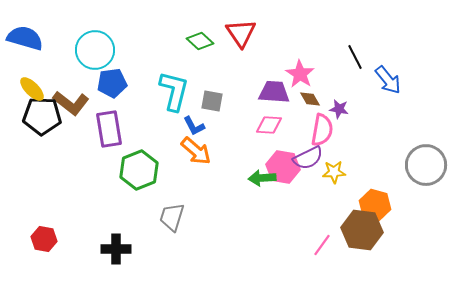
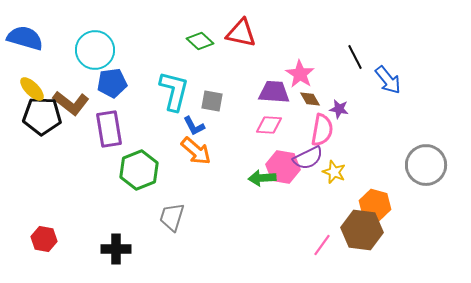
red triangle: rotated 44 degrees counterclockwise
yellow star: rotated 25 degrees clockwise
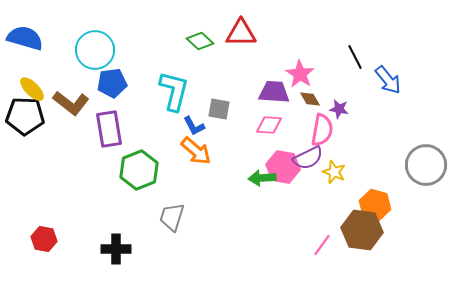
red triangle: rotated 12 degrees counterclockwise
gray square: moved 7 px right, 8 px down
black pentagon: moved 17 px left
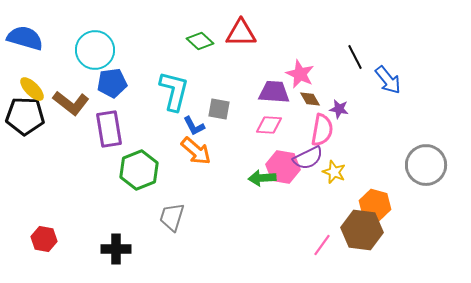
pink star: rotated 8 degrees counterclockwise
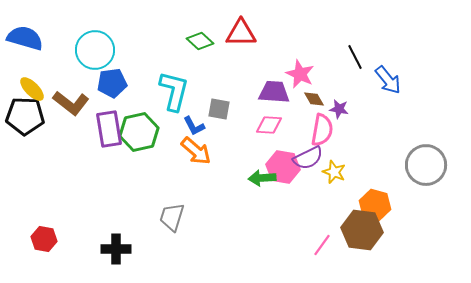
brown diamond: moved 4 px right
green hexagon: moved 38 px up; rotated 9 degrees clockwise
